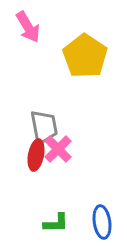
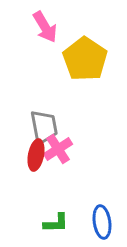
pink arrow: moved 17 px right
yellow pentagon: moved 3 px down
pink cross: rotated 12 degrees clockwise
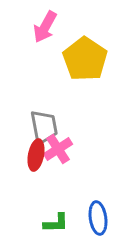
pink arrow: rotated 60 degrees clockwise
blue ellipse: moved 4 px left, 4 px up
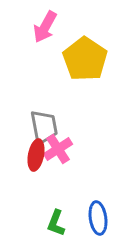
green L-shape: rotated 112 degrees clockwise
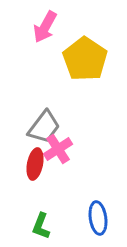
gray trapezoid: rotated 48 degrees clockwise
red ellipse: moved 1 px left, 9 px down
green L-shape: moved 15 px left, 3 px down
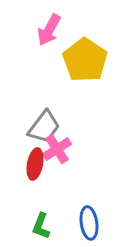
pink arrow: moved 4 px right, 3 px down
yellow pentagon: moved 1 px down
pink cross: moved 1 px left
blue ellipse: moved 9 px left, 5 px down
